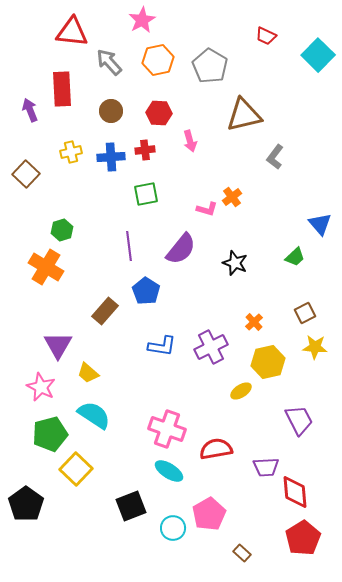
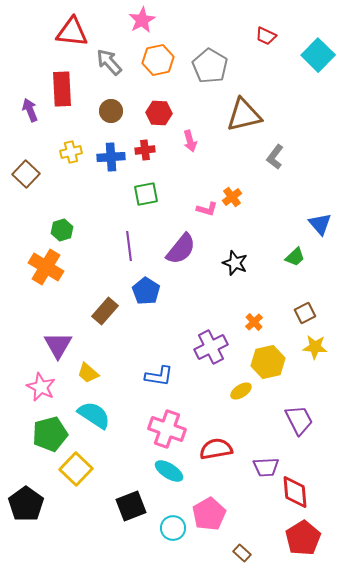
blue L-shape at (162, 346): moved 3 px left, 30 px down
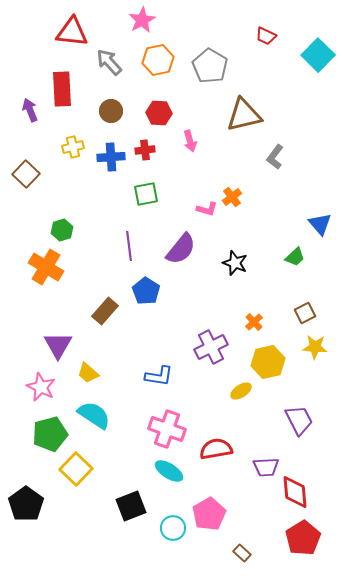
yellow cross at (71, 152): moved 2 px right, 5 px up
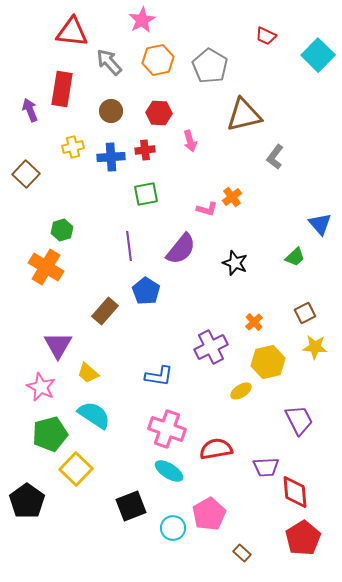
red rectangle at (62, 89): rotated 12 degrees clockwise
black pentagon at (26, 504): moved 1 px right, 3 px up
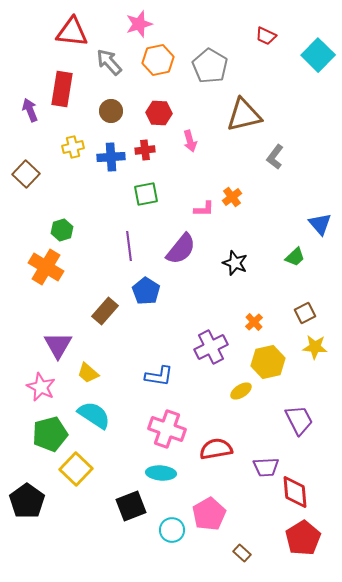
pink star at (142, 20): moved 3 px left, 4 px down; rotated 12 degrees clockwise
pink L-shape at (207, 209): moved 3 px left; rotated 15 degrees counterclockwise
cyan ellipse at (169, 471): moved 8 px left, 2 px down; rotated 28 degrees counterclockwise
cyan circle at (173, 528): moved 1 px left, 2 px down
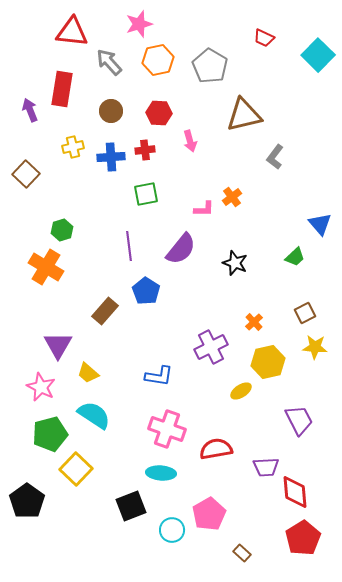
red trapezoid at (266, 36): moved 2 px left, 2 px down
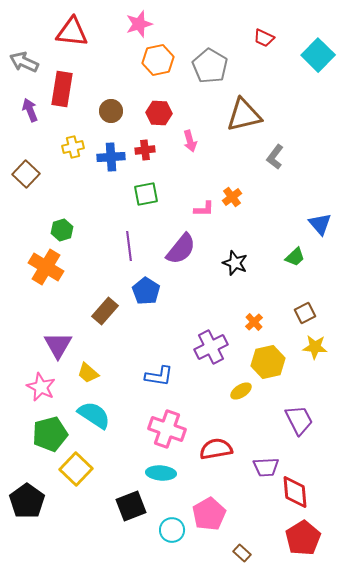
gray arrow at (109, 62): moved 85 px left; rotated 24 degrees counterclockwise
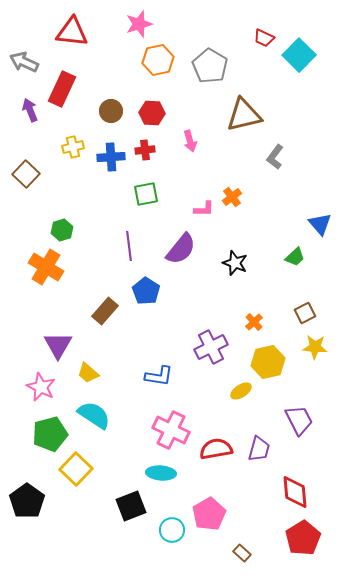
cyan square at (318, 55): moved 19 px left
red rectangle at (62, 89): rotated 16 degrees clockwise
red hexagon at (159, 113): moved 7 px left
pink cross at (167, 429): moved 4 px right, 1 px down; rotated 6 degrees clockwise
purple trapezoid at (266, 467): moved 7 px left, 18 px up; rotated 72 degrees counterclockwise
